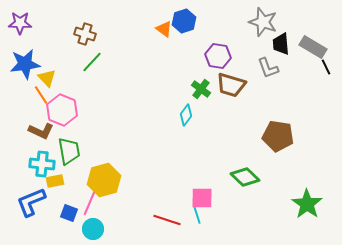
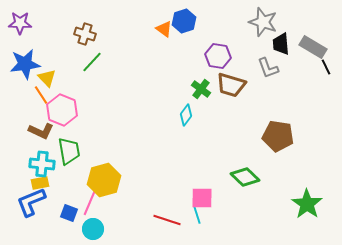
yellow rectangle: moved 15 px left, 2 px down
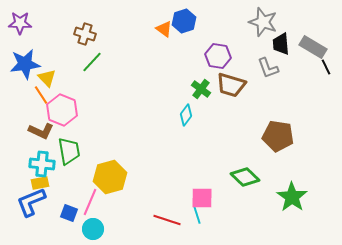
yellow hexagon: moved 6 px right, 3 px up
green star: moved 15 px left, 7 px up
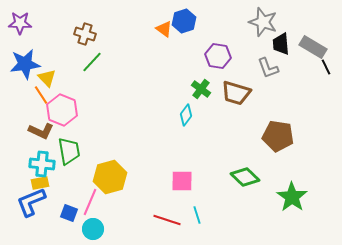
brown trapezoid: moved 5 px right, 8 px down
pink square: moved 20 px left, 17 px up
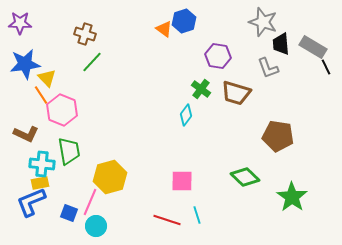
brown L-shape: moved 15 px left, 3 px down
cyan circle: moved 3 px right, 3 px up
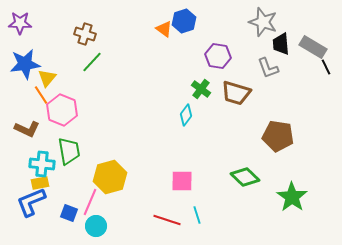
yellow triangle: rotated 24 degrees clockwise
brown L-shape: moved 1 px right, 5 px up
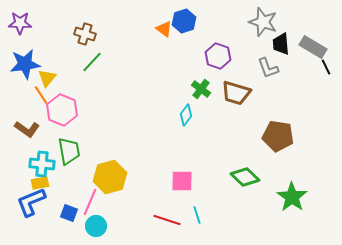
purple hexagon: rotated 10 degrees clockwise
brown L-shape: rotated 10 degrees clockwise
